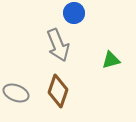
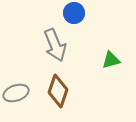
gray arrow: moved 3 px left
gray ellipse: rotated 40 degrees counterclockwise
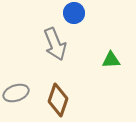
gray arrow: moved 1 px up
green triangle: rotated 12 degrees clockwise
brown diamond: moved 9 px down
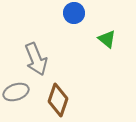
gray arrow: moved 19 px left, 15 px down
green triangle: moved 4 px left, 21 px up; rotated 42 degrees clockwise
gray ellipse: moved 1 px up
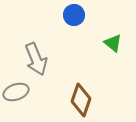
blue circle: moved 2 px down
green triangle: moved 6 px right, 4 px down
brown diamond: moved 23 px right
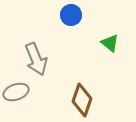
blue circle: moved 3 px left
green triangle: moved 3 px left
brown diamond: moved 1 px right
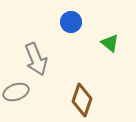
blue circle: moved 7 px down
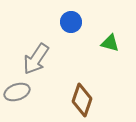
green triangle: rotated 24 degrees counterclockwise
gray arrow: rotated 56 degrees clockwise
gray ellipse: moved 1 px right
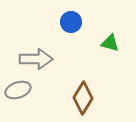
gray arrow: rotated 124 degrees counterclockwise
gray ellipse: moved 1 px right, 2 px up
brown diamond: moved 1 px right, 2 px up; rotated 12 degrees clockwise
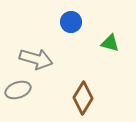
gray arrow: rotated 16 degrees clockwise
